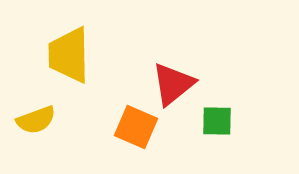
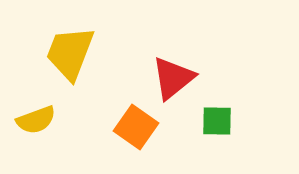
yellow trapezoid: moved 1 px right, 2 px up; rotated 22 degrees clockwise
red triangle: moved 6 px up
orange square: rotated 12 degrees clockwise
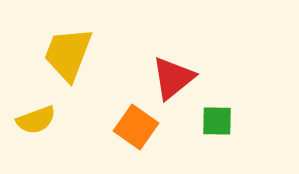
yellow trapezoid: moved 2 px left, 1 px down
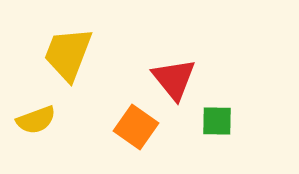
red triangle: moved 1 px right, 1 px down; rotated 30 degrees counterclockwise
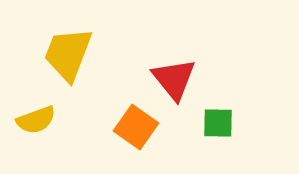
green square: moved 1 px right, 2 px down
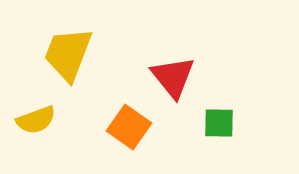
red triangle: moved 1 px left, 2 px up
green square: moved 1 px right
orange square: moved 7 px left
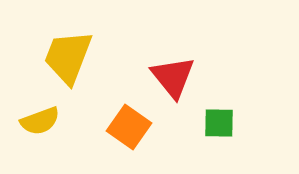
yellow trapezoid: moved 3 px down
yellow semicircle: moved 4 px right, 1 px down
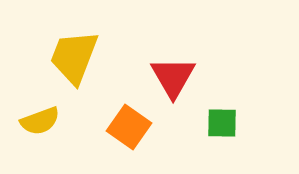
yellow trapezoid: moved 6 px right
red triangle: rotated 9 degrees clockwise
green square: moved 3 px right
